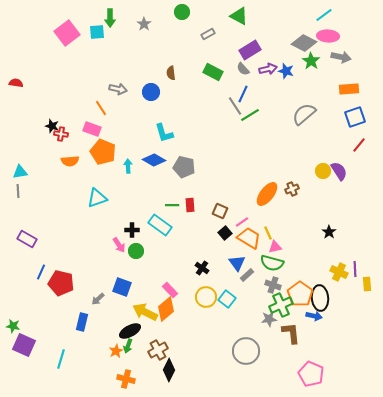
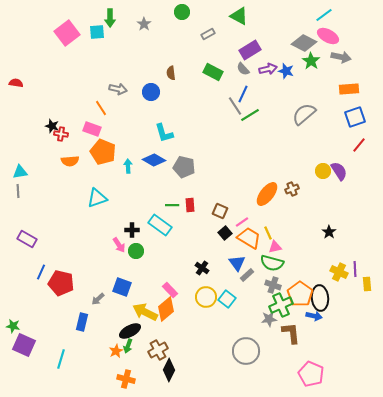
pink ellipse at (328, 36): rotated 25 degrees clockwise
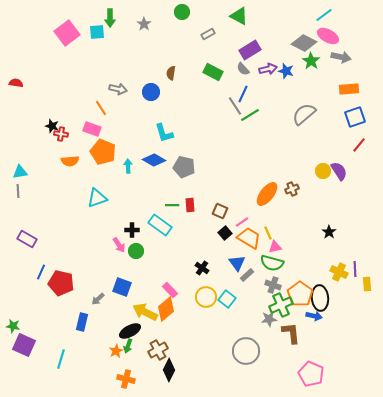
brown semicircle at (171, 73): rotated 16 degrees clockwise
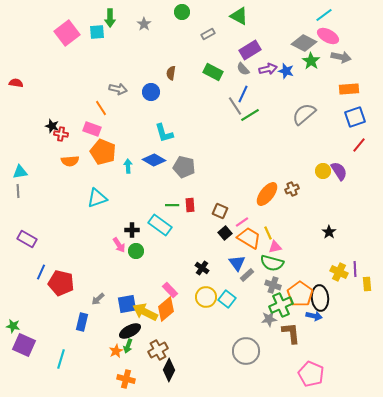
blue square at (122, 287): moved 5 px right, 17 px down; rotated 30 degrees counterclockwise
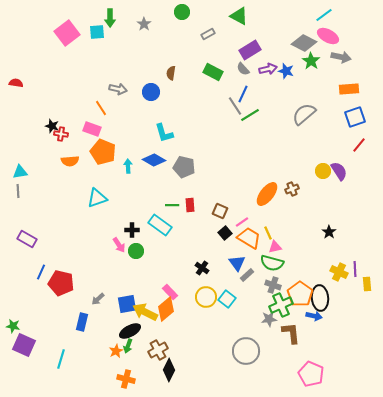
pink rectangle at (170, 290): moved 2 px down
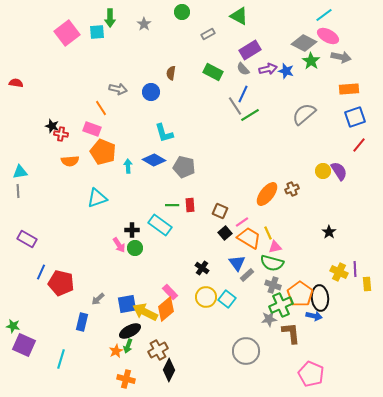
green circle at (136, 251): moved 1 px left, 3 px up
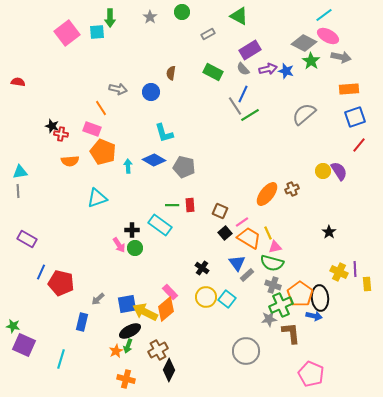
gray star at (144, 24): moved 6 px right, 7 px up
red semicircle at (16, 83): moved 2 px right, 1 px up
